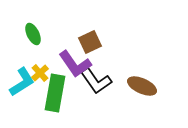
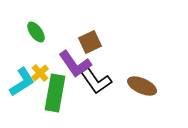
green ellipse: moved 3 px right, 2 px up; rotated 10 degrees counterclockwise
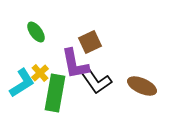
purple L-shape: rotated 24 degrees clockwise
cyan L-shape: moved 1 px down
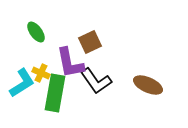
purple L-shape: moved 5 px left, 1 px up
yellow cross: moved 1 px right; rotated 24 degrees counterclockwise
brown ellipse: moved 6 px right, 1 px up
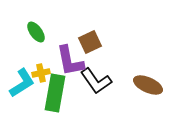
purple L-shape: moved 2 px up
yellow cross: rotated 36 degrees counterclockwise
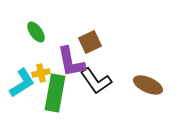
purple L-shape: moved 1 px right, 1 px down
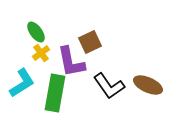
yellow cross: moved 20 px up; rotated 24 degrees counterclockwise
black L-shape: moved 13 px right, 5 px down
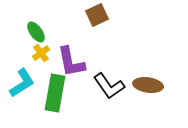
brown square: moved 7 px right, 27 px up
brown ellipse: rotated 16 degrees counterclockwise
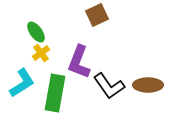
purple L-shape: moved 8 px right; rotated 32 degrees clockwise
brown ellipse: rotated 8 degrees counterclockwise
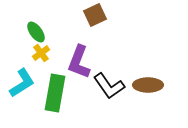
brown square: moved 2 px left
